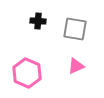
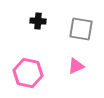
gray square: moved 6 px right
pink hexagon: moved 1 px right; rotated 12 degrees counterclockwise
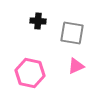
gray square: moved 9 px left, 4 px down
pink hexagon: moved 2 px right
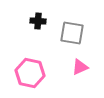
pink triangle: moved 4 px right, 1 px down
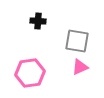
gray square: moved 5 px right, 8 px down
pink hexagon: rotated 20 degrees counterclockwise
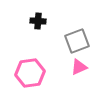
gray square: rotated 30 degrees counterclockwise
pink triangle: moved 1 px left
